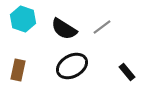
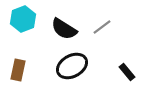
cyan hexagon: rotated 20 degrees clockwise
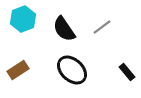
black semicircle: rotated 24 degrees clockwise
black ellipse: moved 4 px down; rotated 72 degrees clockwise
brown rectangle: rotated 45 degrees clockwise
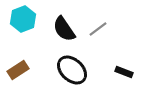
gray line: moved 4 px left, 2 px down
black rectangle: moved 3 px left; rotated 30 degrees counterclockwise
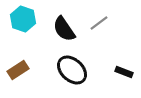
cyan hexagon: rotated 20 degrees counterclockwise
gray line: moved 1 px right, 6 px up
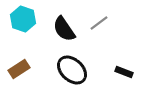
brown rectangle: moved 1 px right, 1 px up
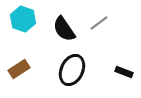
black ellipse: rotated 72 degrees clockwise
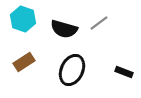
black semicircle: rotated 40 degrees counterclockwise
brown rectangle: moved 5 px right, 7 px up
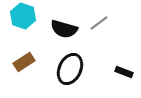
cyan hexagon: moved 3 px up
black ellipse: moved 2 px left, 1 px up
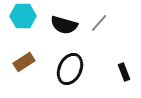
cyan hexagon: rotated 20 degrees counterclockwise
gray line: rotated 12 degrees counterclockwise
black semicircle: moved 4 px up
black rectangle: rotated 48 degrees clockwise
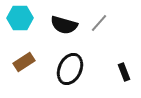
cyan hexagon: moved 3 px left, 2 px down
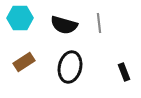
gray line: rotated 48 degrees counterclockwise
black ellipse: moved 2 px up; rotated 12 degrees counterclockwise
